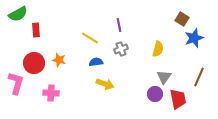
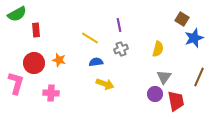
green semicircle: moved 1 px left
red trapezoid: moved 2 px left, 2 px down
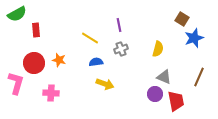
gray triangle: rotated 42 degrees counterclockwise
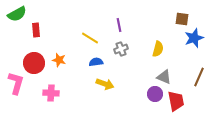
brown square: rotated 24 degrees counterclockwise
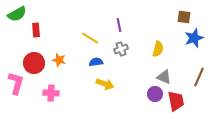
brown square: moved 2 px right, 2 px up
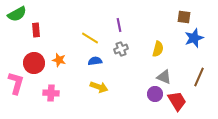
blue semicircle: moved 1 px left, 1 px up
yellow arrow: moved 6 px left, 3 px down
red trapezoid: moved 1 px right; rotated 20 degrees counterclockwise
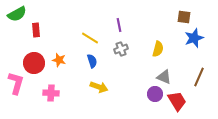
blue semicircle: moved 3 px left; rotated 80 degrees clockwise
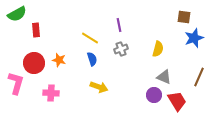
blue semicircle: moved 2 px up
purple circle: moved 1 px left, 1 px down
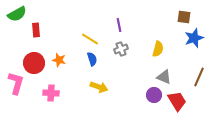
yellow line: moved 1 px down
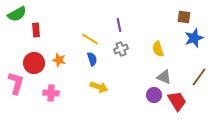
yellow semicircle: rotated 147 degrees clockwise
brown line: rotated 12 degrees clockwise
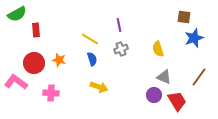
pink L-shape: moved 1 px up; rotated 70 degrees counterclockwise
